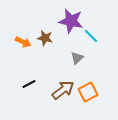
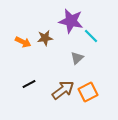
brown star: rotated 21 degrees counterclockwise
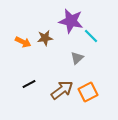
brown arrow: moved 1 px left
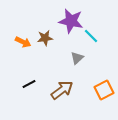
orange square: moved 16 px right, 2 px up
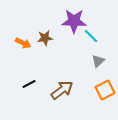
purple star: moved 3 px right; rotated 10 degrees counterclockwise
orange arrow: moved 1 px down
gray triangle: moved 21 px right, 3 px down
orange square: moved 1 px right
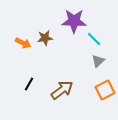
cyan line: moved 3 px right, 3 px down
black line: rotated 32 degrees counterclockwise
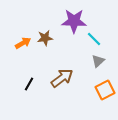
orange arrow: rotated 56 degrees counterclockwise
brown arrow: moved 12 px up
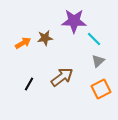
brown arrow: moved 1 px up
orange square: moved 4 px left, 1 px up
